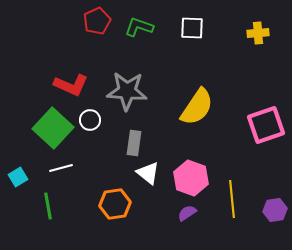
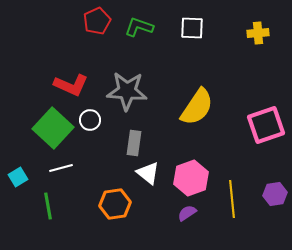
pink hexagon: rotated 20 degrees clockwise
purple hexagon: moved 16 px up
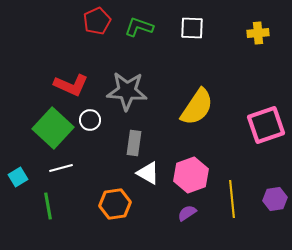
white triangle: rotated 10 degrees counterclockwise
pink hexagon: moved 3 px up
purple hexagon: moved 5 px down
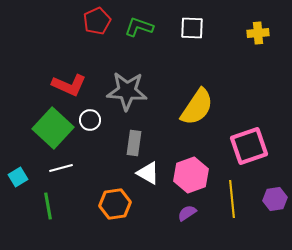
red L-shape: moved 2 px left
pink square: moved 17 px left, 21 px down
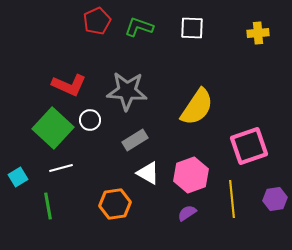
gray rectangle: moved 1 px right, 3 px up; rotated 50 degrees clockwise
